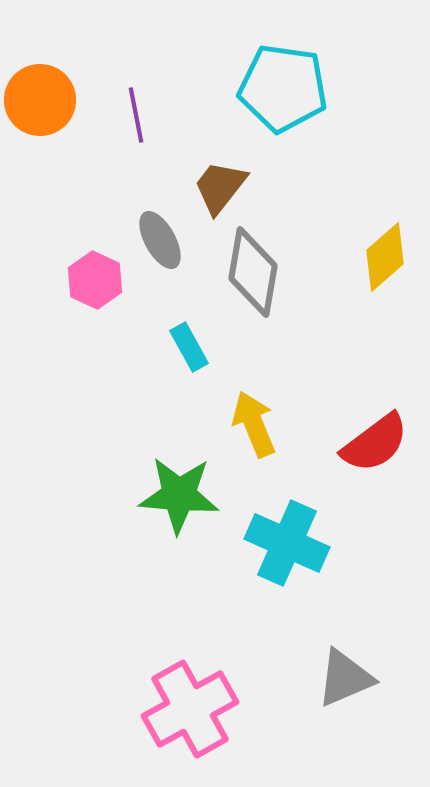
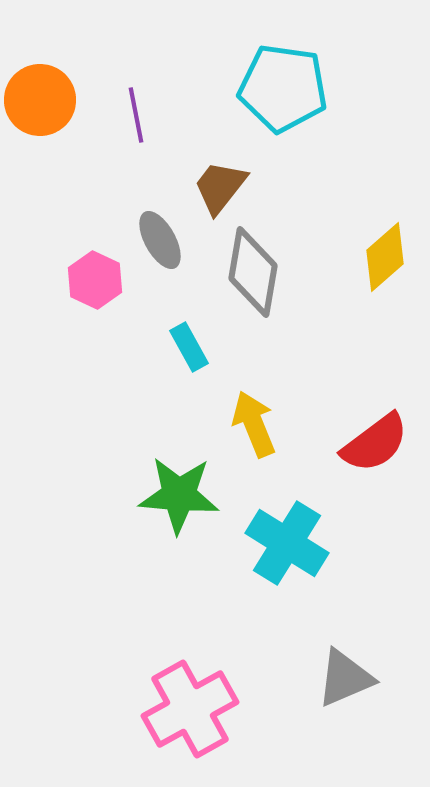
cyan cross: rotated 8 degrees clockwise
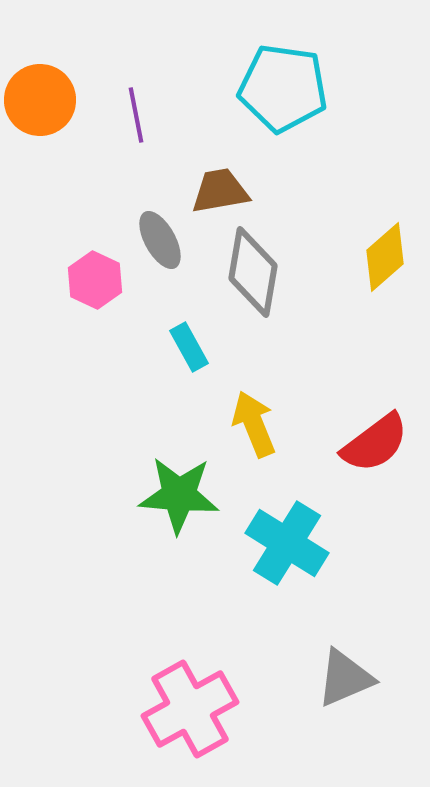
brown trapezoid: moved 4 px down; rotated 42 degrees clockwise
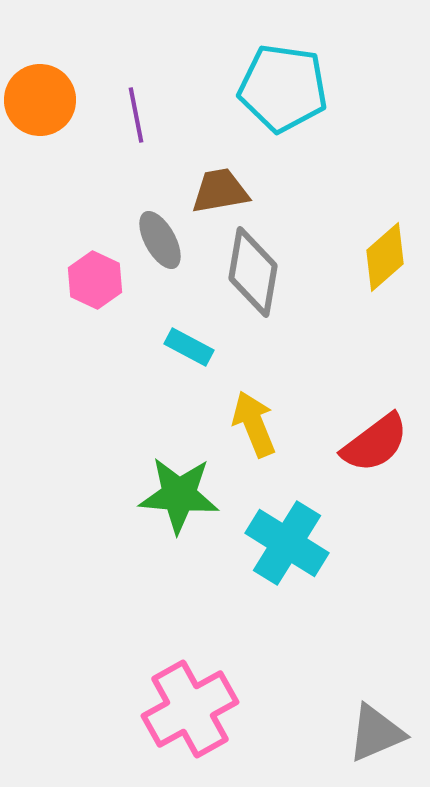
cyan rectangle: rotated 33 degrees counterclockwise
gray triangle: moved 31 px right, 55 px down
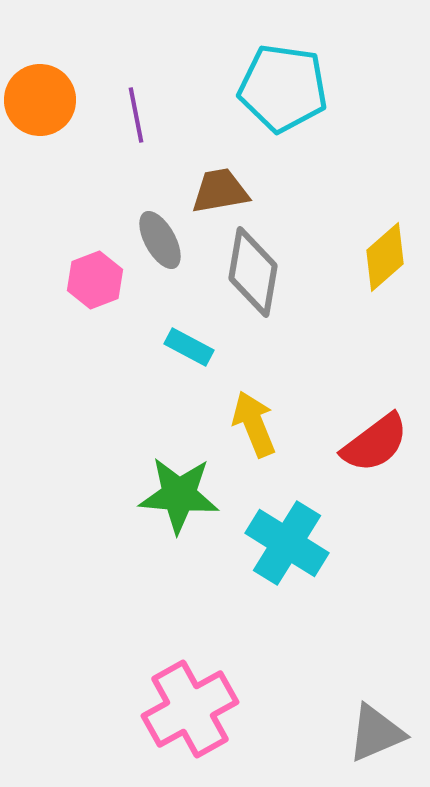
pink hexagon: rotated 14 degrees clockwise
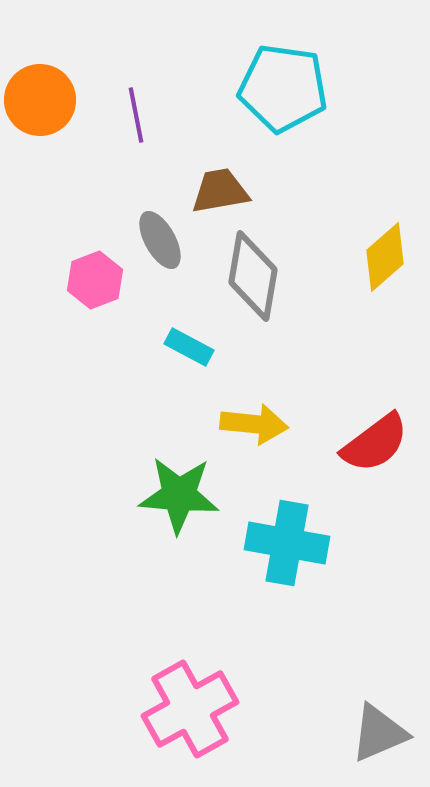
gray diamond: moved 4 px down
yellow arrow: rotated 118 degrees clockwise
cyan cross: rotated 22 degrees counterclockwise
gray triangle: moved 3 px right
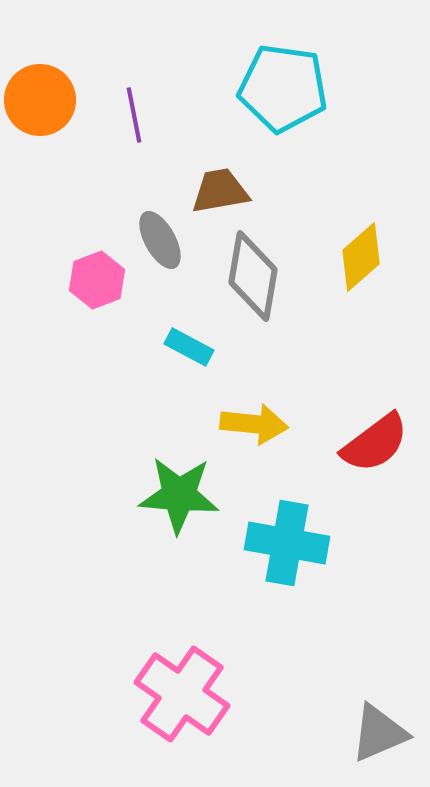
purple line: moved 2 px left
yellow diamond: moved 24 px left
pink hexagon: moved 2 px right
pink cross: moved 8 px left, 15 px up; rotated 26 degrees counterclockwise
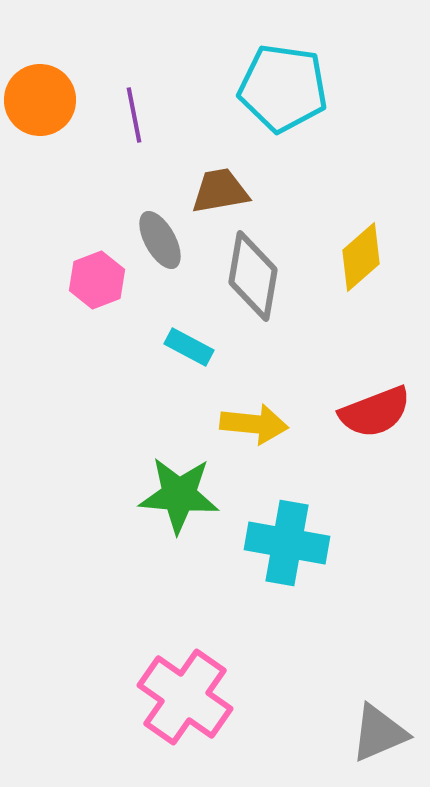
red semicircle: moved 31 px up; rotated 16 degrees clockwise
pink cross: moved 3 px right, 3 px down
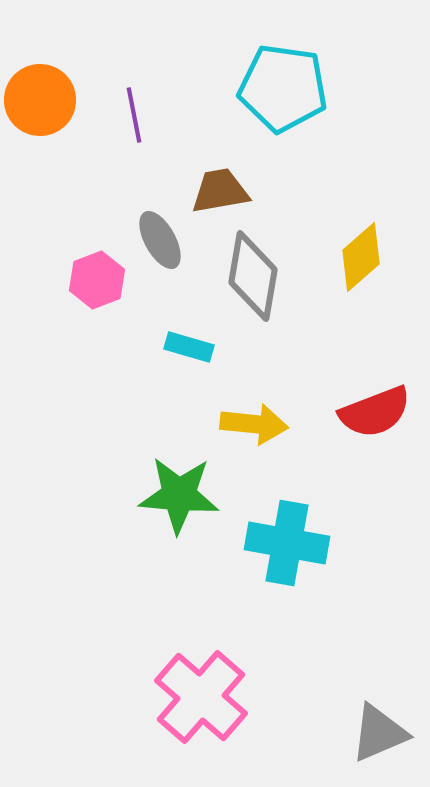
cyan rectangle: rotated 12 degrees counterclockwise
pink cross: moved 16 px right; rotated 6 degrees clockwise
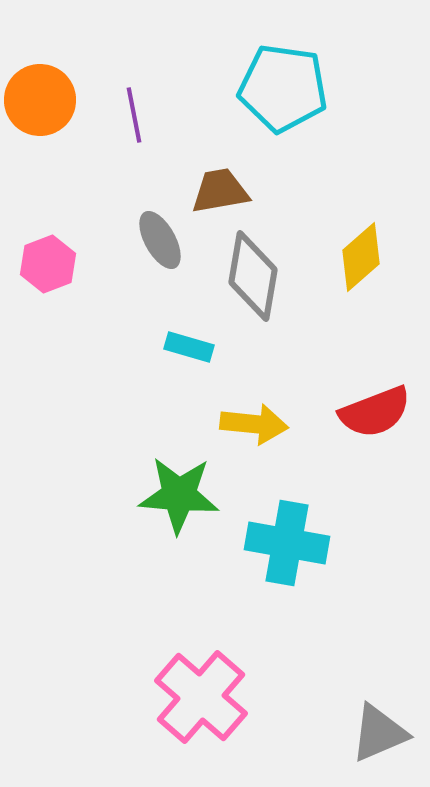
pink hexagon: moved 49 px left, 16 px up
